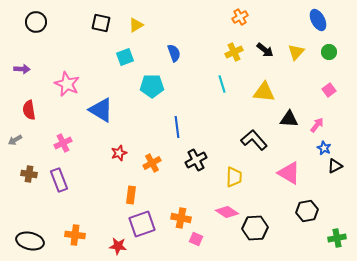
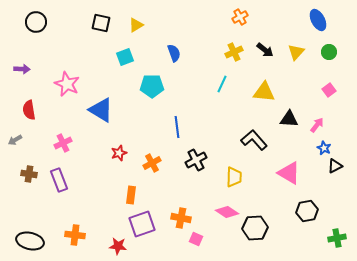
cyan line at (222, 84): rotated 42 degrees clockwise
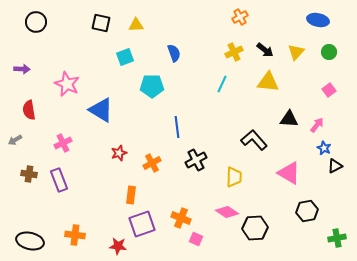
blue ellipse at (318, 20): rotated 50 degrees counterclockwise
yellow triangle at (136, 25): rotated 28 degrees clockwise
yellow triangle at (264, 92): moved 4 px right, 10 px up
orange cross at (181, 218): rotated 12 degrees clockwise
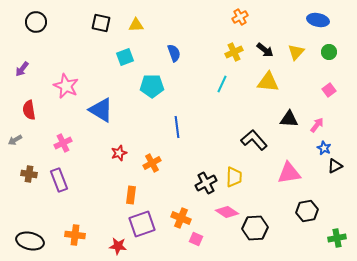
purple arrow at (22, 69): rotated 126 degrees clockwise
pink star at (67, 84): moved 1 px left, 2 px down
black cross at (196, 160): moved 10 px right, 23 px down
pink triangle at (289, 173): rotated 40 degrees counterclockwise
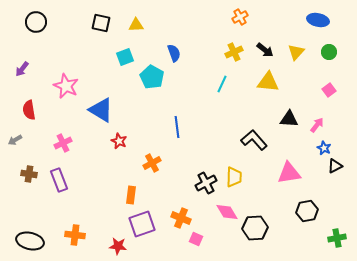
cyan pentagon at (152, 86): moved 9 px up; rotated 30 degrees clockwise
red star at (119, 153): moved 12 px up; rotated 28 degrees counterclockwise
pink diamond at (227, 212): rotated 25 degrees clockwise
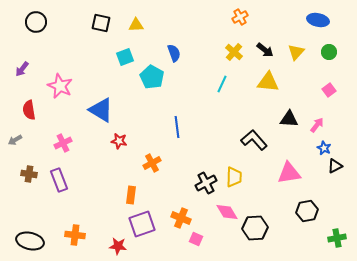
yellow cross at (234, 52): rotated 24 degrees counterclockwise
pink star at (66, 86): moved 6 px left
red star at (119, 141): rotated 14 degrees counterclockwise
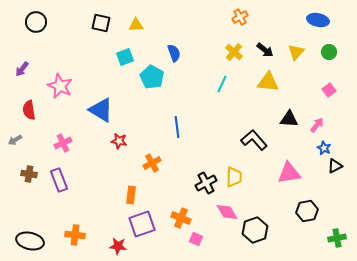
black hexagon at (255, 228): moved 2 px down; rotated 15 degrees counterclockwise
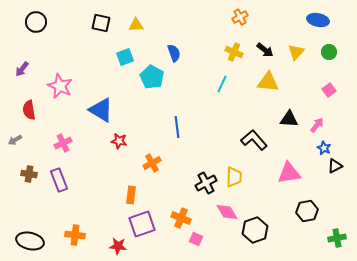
yellow cross at (234, 52): rotated 18 degrees counterclockwise
